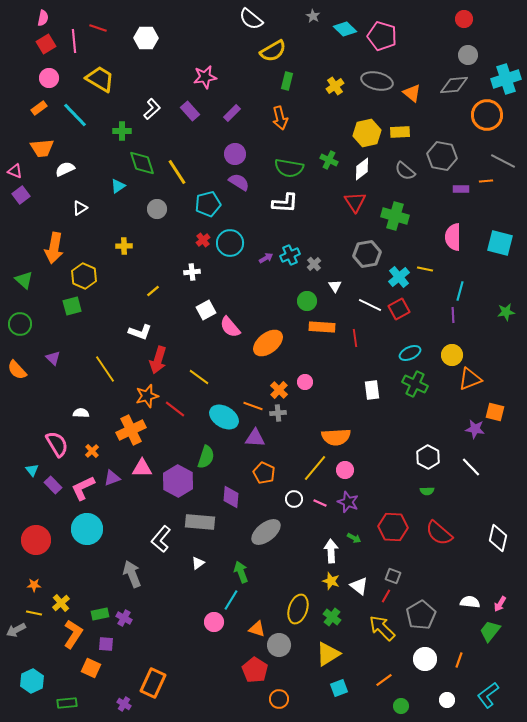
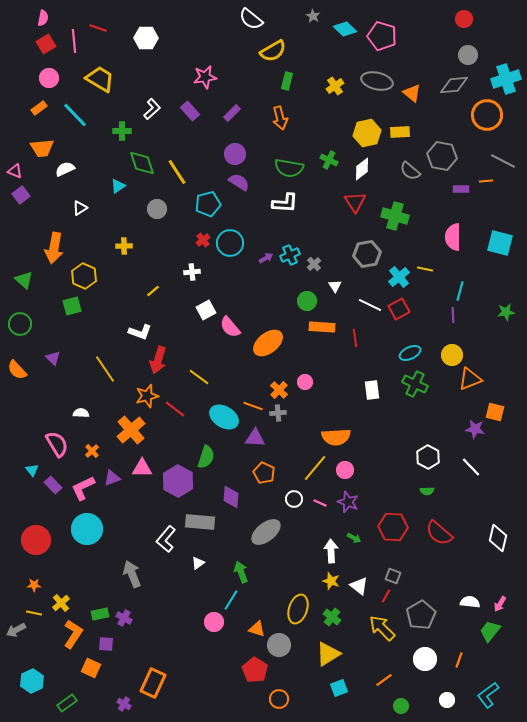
gray semicircle at (405, 171): moved 5 px right
orange cross at (131, 430): rotated 16 degrees counterclockwise
white L-shape at (161, 539): moved 5 px right
green rectangle at (67, 703): rotated 30 degrees counterclockwise
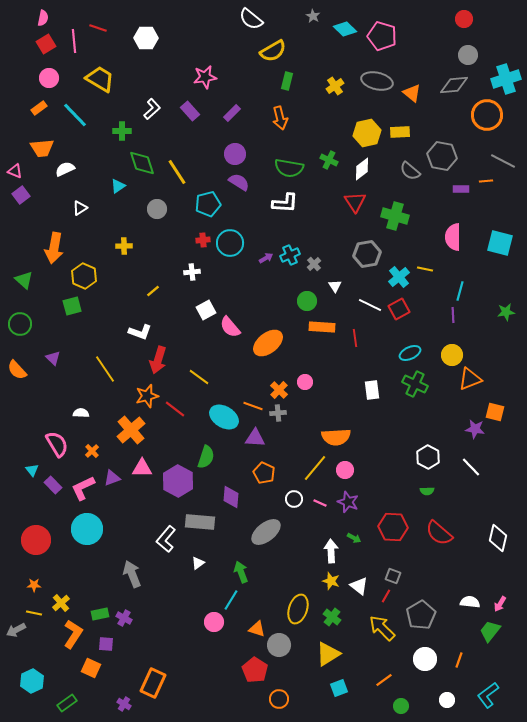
red cross at (203, 240): rotated 32 degrees clockwise
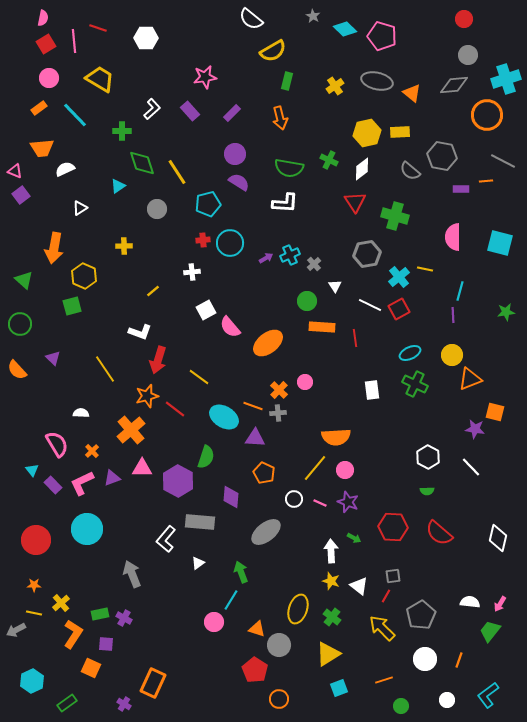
pink L-shape at (83, 488): moved 1 px left, 5 px up
gray square at (393, 576): rotated 28 degrees counterclockwise
orange line at (384, 680): rotated 18 degrees clockwise
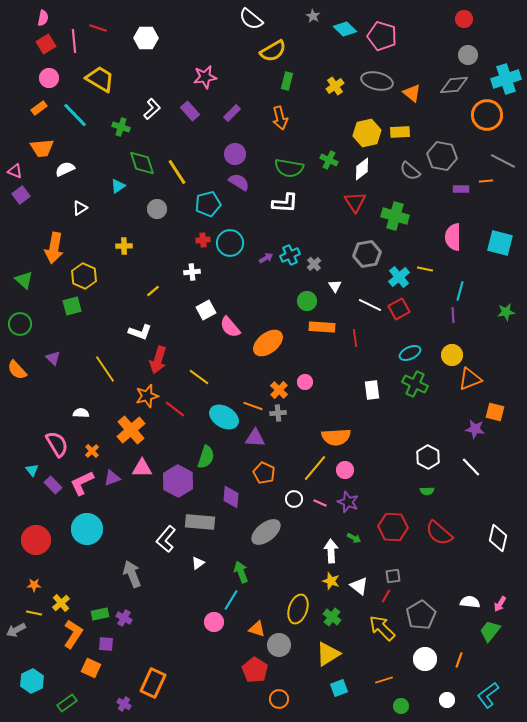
green cross at (122, 131): moved 1 px left, 4 px up; rotated 18 degrees clockwise
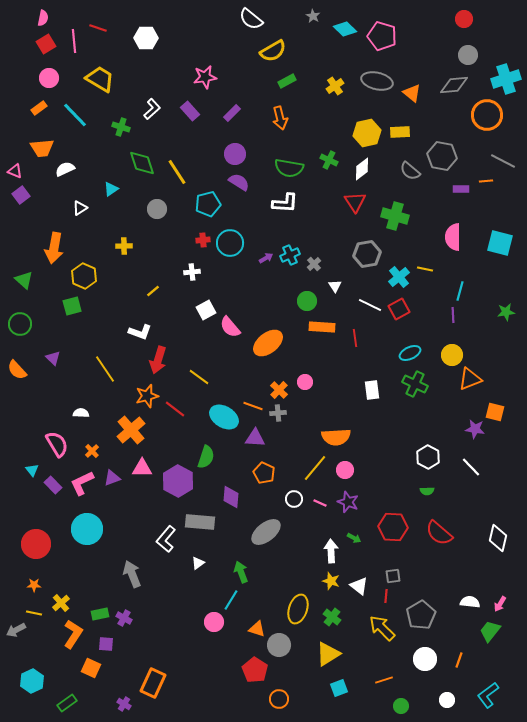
green rectangle at (287, 81): rotated 48 degrees clockwise
cyan triangle at (118, 186): moved 7 px left, 3 px down
red circle at (36, 540): moved 4 px down
red line at (386, 596): rotated 24 degrees counterclockwise
